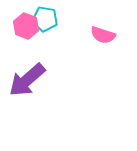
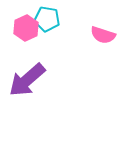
cyan pentagon: moved 2 px right
pink hexagon: moved 2 px down; rotated 15 degrees clockwise
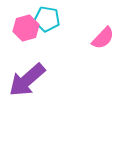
pink hexagon: rotated 10 degrees clockwise
pink semicircle: moved 3 px down; rotated 65 degrees counterclockwise
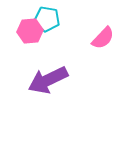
pink hexagon: moved 4 px right, 3 px down; rotated 10 degrees clockwise
purple arrow: moved 21 px right; rotated 15 degrees clockwise
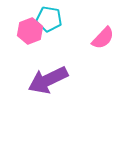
cyan pentagon: moved 2 px right
pink hexagon: rotated 15 degrees counterclockwise
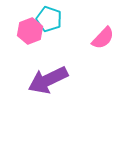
cyan pentagon: rotated 10 degrees clockwise
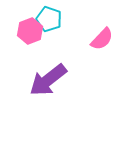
pink semicircle: moved 1 px left, 1 px down
purple arrow: rotated 12 degrees counterclockwise
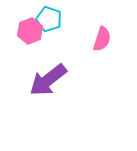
pink semicircle: rotated 25 degrees counterclockwise
